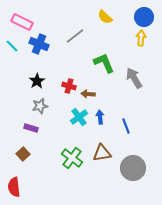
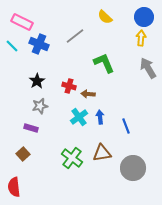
gray arrow: moved 14 px right, 10 px up
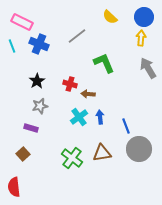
yellow semicircle: moved 5 px right
gray line: moved 2 px right
cyan line: rotated 24 degrees clockwise
red cross: moved 1 px right, 2 px up
gray circle: moved 6 px right, 19 px up
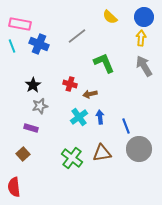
pink rectangle: moved 2 px left, 2 px down; rotated 15 degrees counterclockwise
gray arrow: moved 4 px left, 2 px up
black star: moved 4 px left, 4 px down
brown arrow: moved 2 px right; rotated 16 degrees counterclockwise
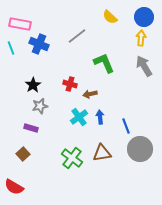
cyan line: moved 1 px left, 2 px down
gray circle: moved 1 px right
red semicircle: rotated 54 degrees counterclockwise
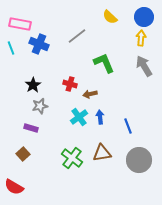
blue line: moved 2 px right
gray circle: moved 1 px left, 11 px down
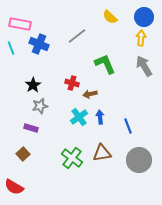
green L-shape: moved 1 px right, 1 px down
red cross: moved 2 px right, 1 px up
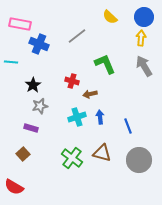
cyan line: moved 14 px down; rotated 64 degrees counterclockwise
red cross: moved 2 px up
cyan cross: moved 2 px left; rotated 18 degrees clockwise
brown triangle: rotated 24 degrees clockwise
